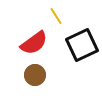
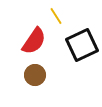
red semicircle: moved 2 px up; rotated 20 degrees counterclockwise
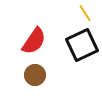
yellow line: moved 29 px right, 3 px up
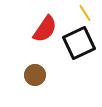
red semicircle: moved 11 px right, 12 px up
black square: moved 3 px left, 2 px up
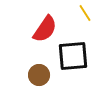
black square: moved 6 px left, 13 px down; rotated 20 degrees clockwise
brown circle: moved 4 px right
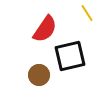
yellow line: moved 2 px right
black square: moved 3 px left; rotated 8 degrees counterclockwise
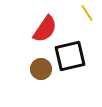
brown circle: moved 2 px right, 6 px up
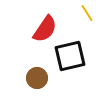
brown circle: moved 4 px left, 9 px down
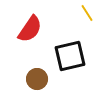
red semicircle: moved 15 px left
brown circle: moved 1 px down
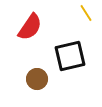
yellow line: moved 1 px left
red semicircle: moved 2 px up
